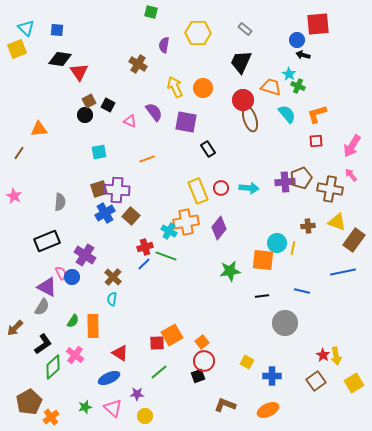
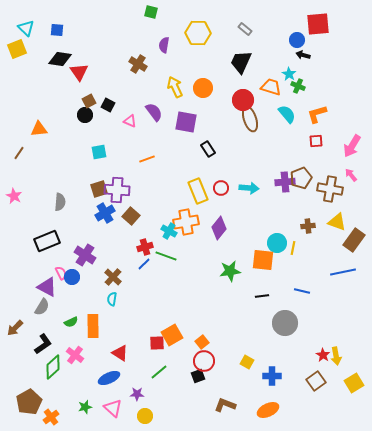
green semicircle at (73, 321): moved 2 px left, 1 px down; rotated 32 degrees clockwise
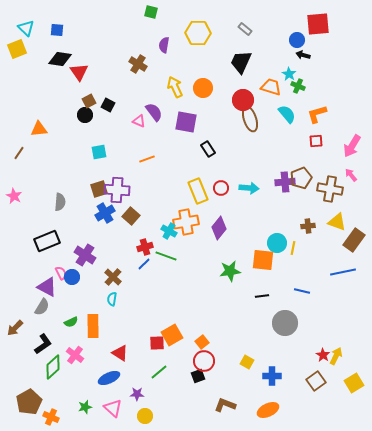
pink triangle at (130, 121): moved 9 px right
yellow arrow at (336, 356): rotated 144 degrees counterclockwise
orange cross at (51, 417): rotated 28 degrees counterclockwise
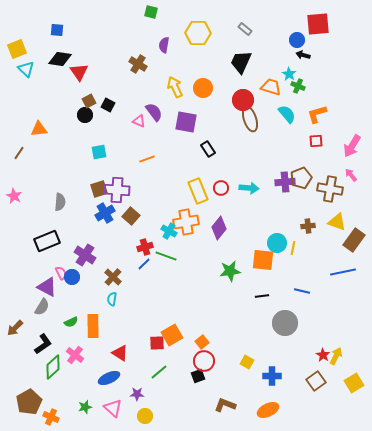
cyan triangle at (26, 28): moved 41 px down
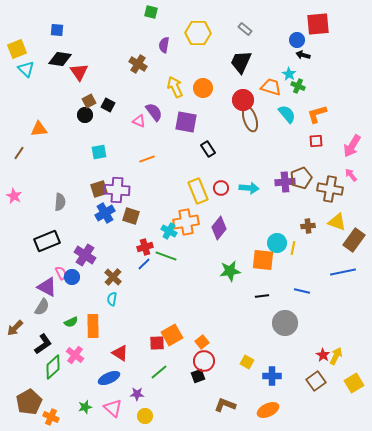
brown square at (131, 216): rotated 24 degrees counterclockwise
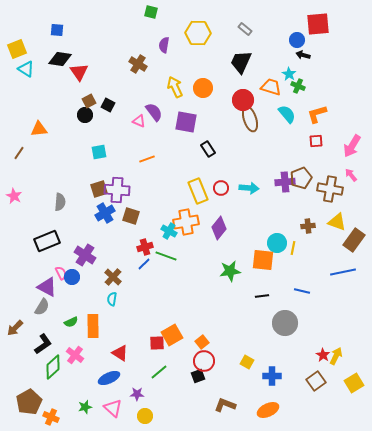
cyan triangle at (26, 69): rotated 12 degrees counterclockwise
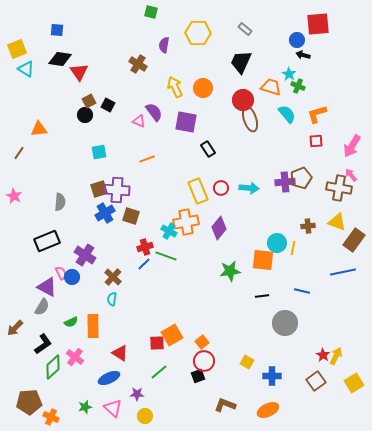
brown cross at (330, 189): moved 9 px right, 1 px up
pink cross at (75, 355): moved 2 px down
brown pentagon at (29, 402): rotated 25 degrees clockwise
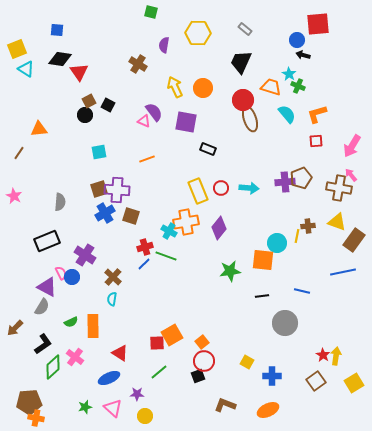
pink triangle at (139, 121): moved 5 px right
black rectangle at (208, 149): rotated 35 degrees counterclockwise
yellow line at (293, 248): moved 4 px right, 12 px up
yellow arrow at (336, 356): rotated 18 degrees counterclockwise
orange cross at (51, 417): moved 15 px left, 1 px down; rotated 14 degrees counterclockwise
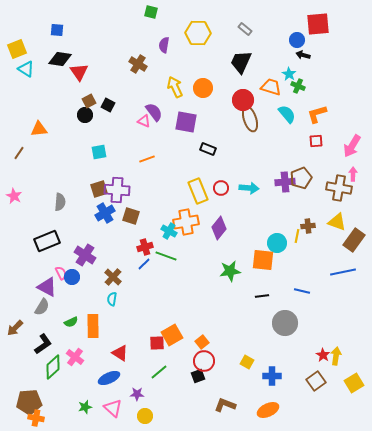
pink arrow at (351, 175): moved 2 px right, 1 px up; rotated 40 degrees clockwise
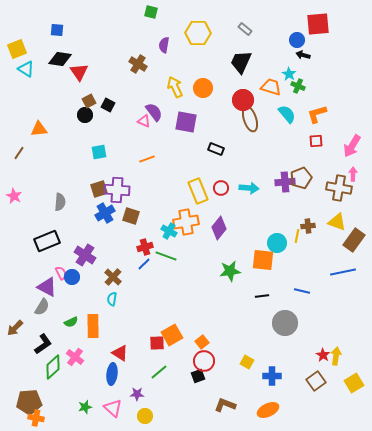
black rectangle at (208, 149): moved 8 px right
blue ellipse at (109, 378): moved 3 px right, 4 px up; rotated 60 degrees counterclockwise
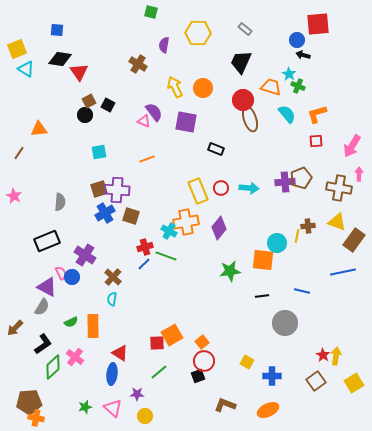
pink arrow at (353, 174): moved 6 px right
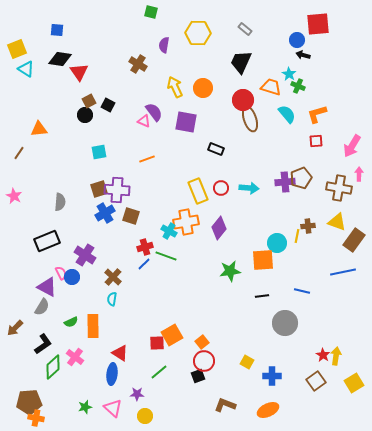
orange square at (263, 260): rotated 10 degrees counterclockwise
